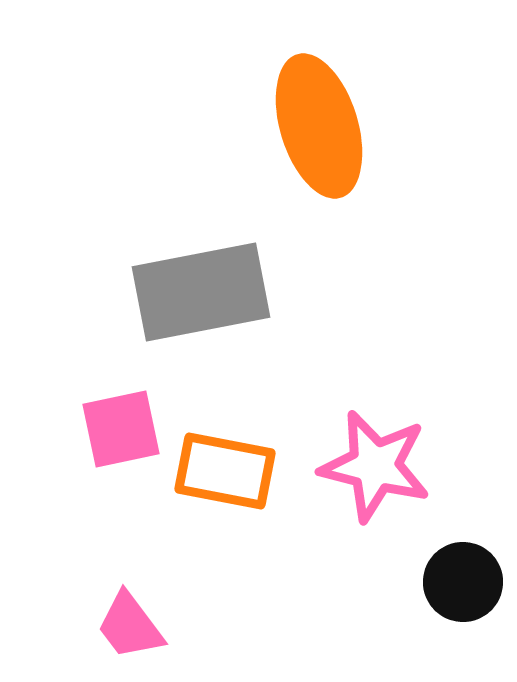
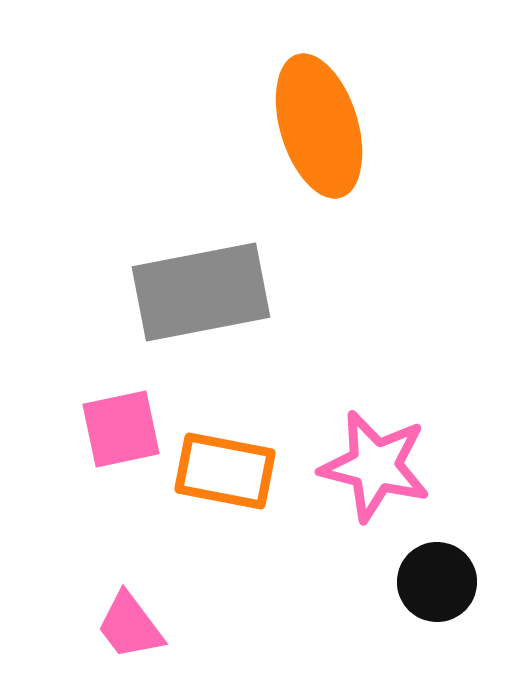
black circle: moved 26 px left
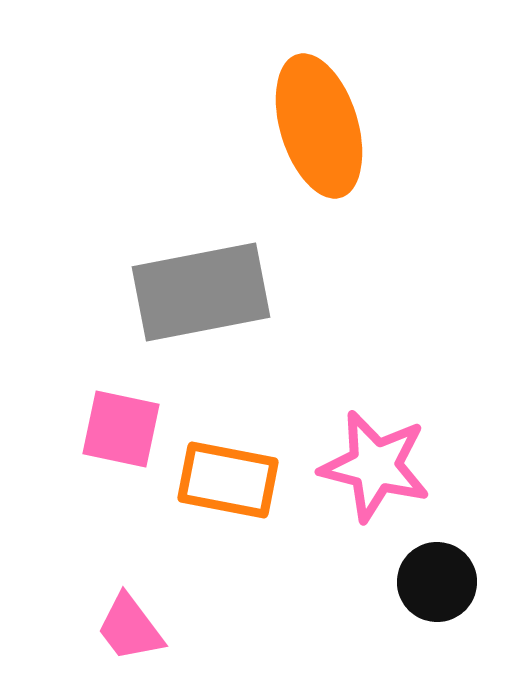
pink square: rotated 24 degrees clockwise
orange rectangle: moved 3 px right, 9 px down
pink trapezoid: moved 2 px down
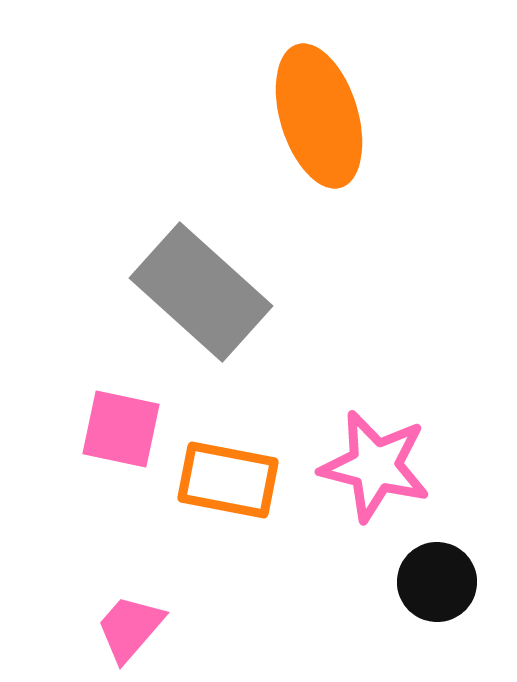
orange ellipse: moved 10 px up
gray rectangle: rotated 53 degrees clockwise
pink trapezoid: rotated 78 degrees clockwise
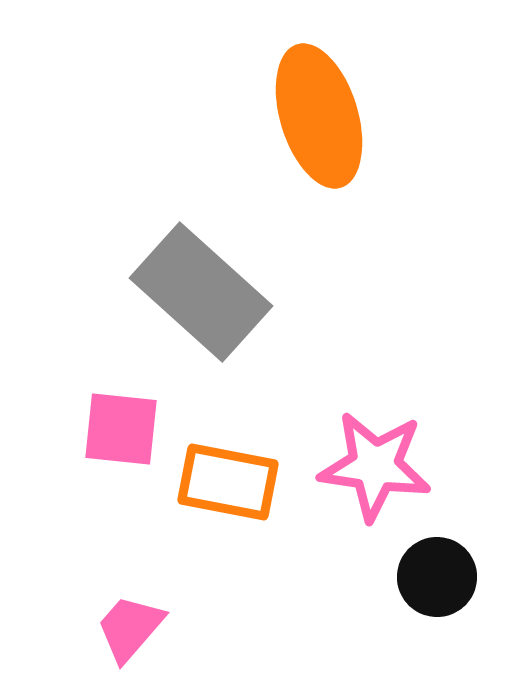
pink square: rotated 6 degrees counterclockwise
pink star: rotated 6 degrees counterclockwise
orange rectangle: moved 2 px down
black circle: moved 5 px up
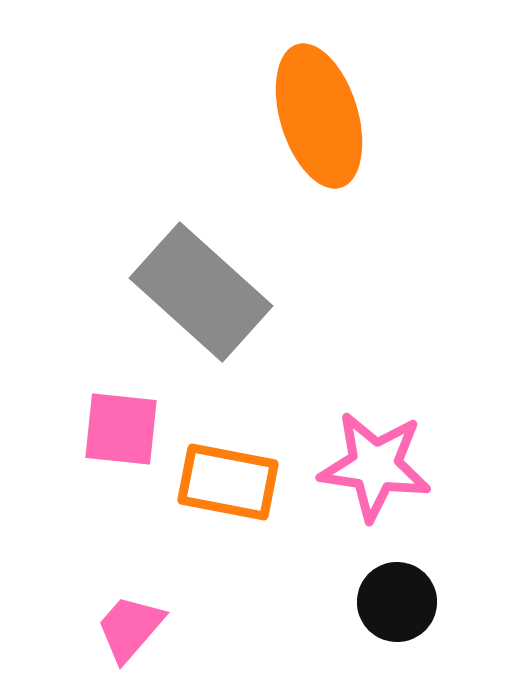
black circle: moved 40 px left, 25 px down
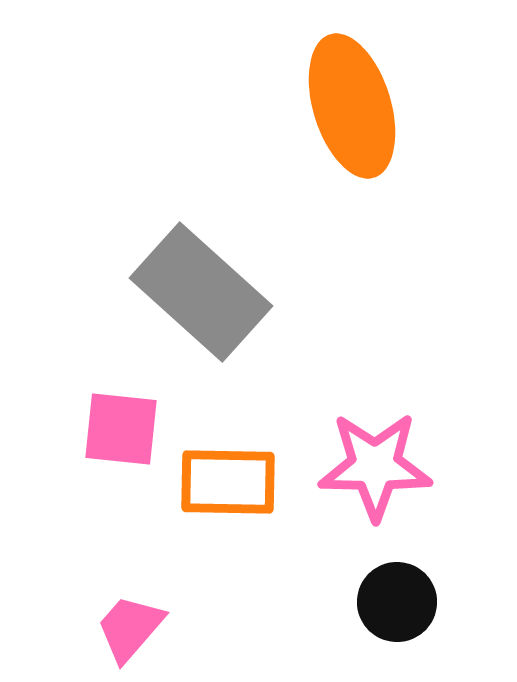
orange ellipse: moved 33 px right, 10 px up
pink star: rotated 7 degrees counterclockwise
orange rectangle: rotated 10 degrees counterclockwise
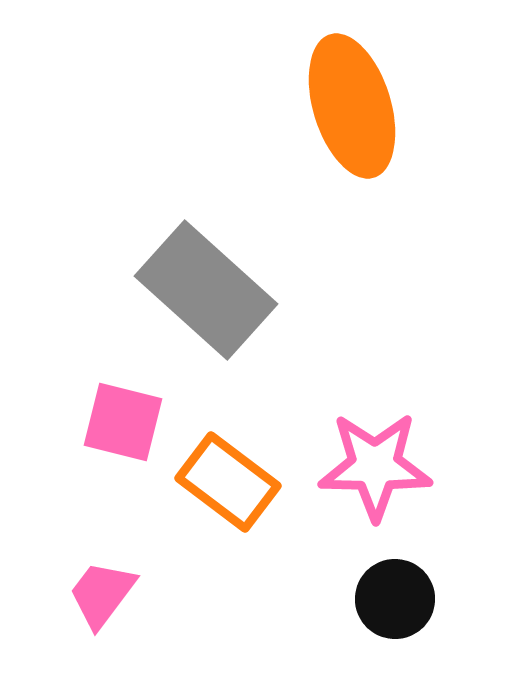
gray rectangle: moved 5 px right, 2 px up
pink square: moved 2 px right, 7 px up; rotated 8 degrees clockwise
orange rectangle: rotated 36 degrees clockwise
black circle: moved 2 px left, 3 px up
pink trapezoid: moved 28 px left, 34 px up; rotated 4 degrees counterclockwise
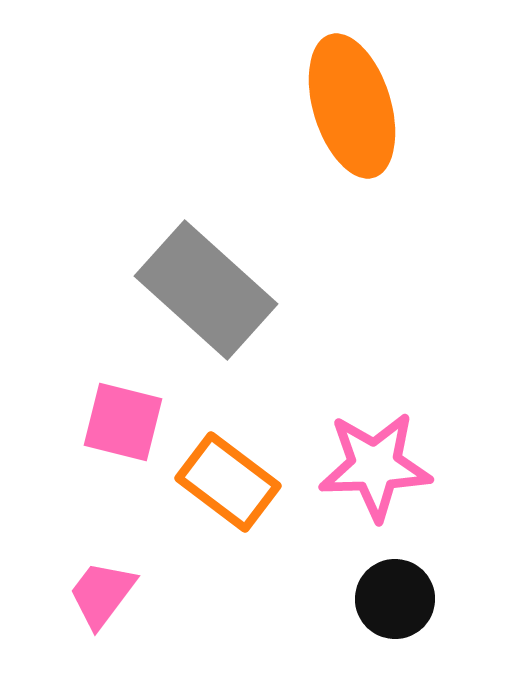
pink star: rotated 3 degrees counterclockwise
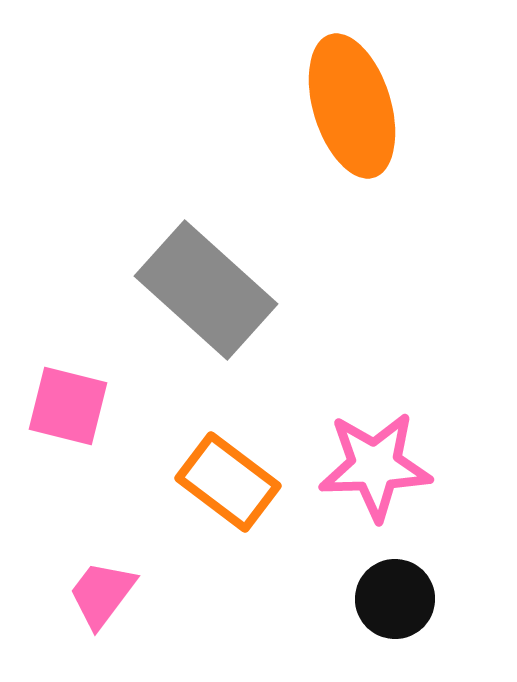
pink square: moved 55 px left, 16 px up
